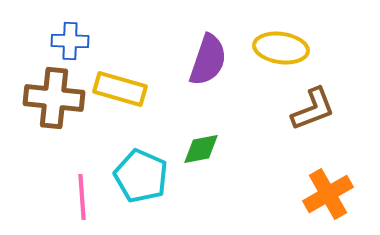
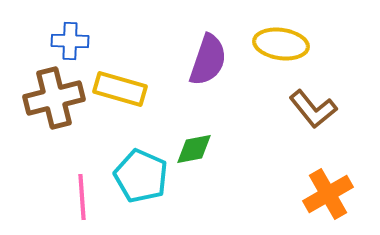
yellow ellipse: moved 4 px up
brown cross: rotated 20 degrees counterclockwise
brown L-shape: rotated 72 degrees clockwise
green diamond: moved 7 px left
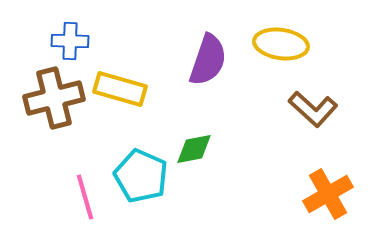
brown L-shape: rotated 9 degrees counterclockwise
pink line: moved 3 px right; rotated 12 degrees counterclockwise
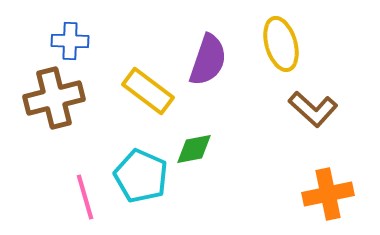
yellow ellipse: rotated 66 degrees clockwise
yellow rectangle: moved 28 px right, 2 px down; rotated 21 degrees clockwise
orange cross: rotated 18 degrees clockwise
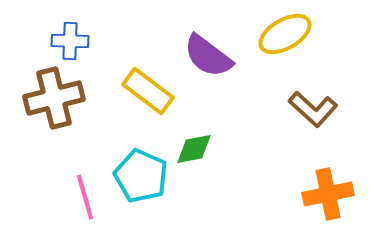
yellow ellipse: moved 4 px right, 10 px up; rotated 76 degrees clockwise
purple semicircle: moved 4 px up; rotated 108 degrees clockwise
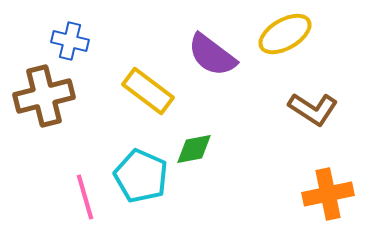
blue cross: rotated 12 degrees clockwise
purple semicircle: moved 4 px right, 1 px up
brown cross: moved 10 px left, 2 px up
brown L-shape: rotated 9 degrees counterclockwise
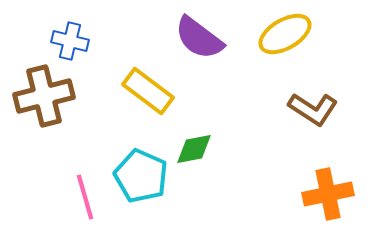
purple semicircle: moved 13 px left, 17 px up
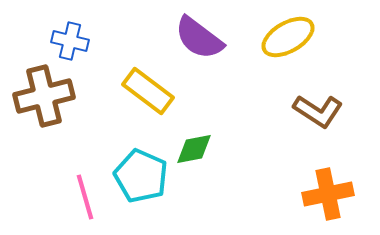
yellow ellipse: moved 3 px right, 3 px down
brown L-shape: moved 5 px right, 2 px down
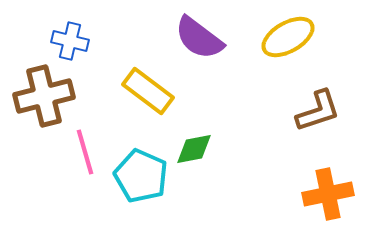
brown L-shape: rotated 51 degrees counterclockwise
pink line: moved 45 px up
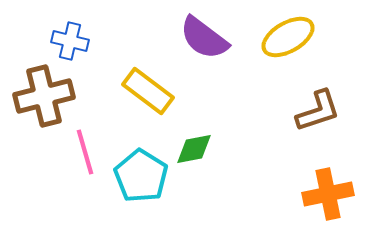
purple semicircle: moved 5 px right
cyan pentagon: rotated 8 degrees clockwise
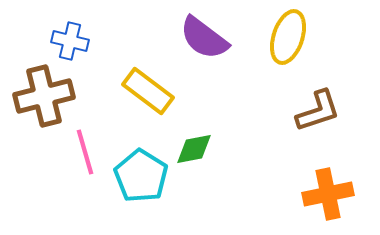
yellow ellipse: rotated 42 degrees counterclockwise
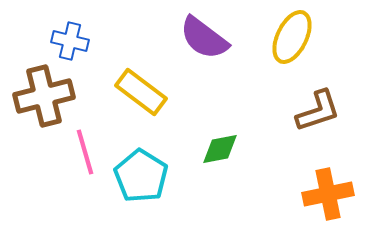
yellow ellipse: moved 4 px right; rotated 8 degrees clockwise
yellow rectangle: moved 7 px left, 1 px down
green diamond: moved 26 px right
